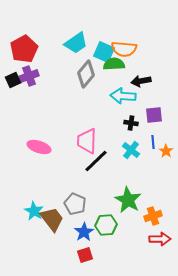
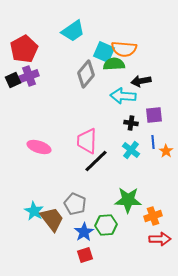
cyan trapezoid: moved 3 px left, 12 px up
green star: rotated 28 degrees counterclockwise
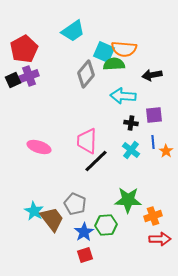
black arrow: moved 11 px right, 6 px up
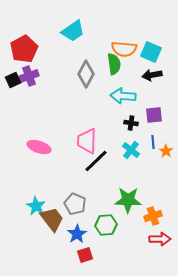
cyan square: moved 47 px right
green semicircle: rotated 85 degrees clockwise
gray diamond: rotated 12 degrees counterclockwise
cyan star: moved 2 px right, 5 px up
blue star: moved 7 px left, 2 px down
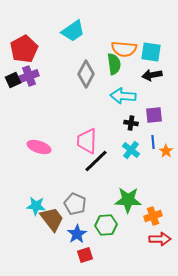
cyan square: rotated 15 degrees counterclockwise
cyan star: rotated 24 degrees counterclockwise
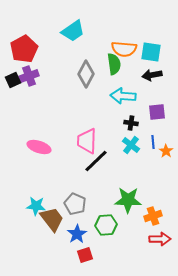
purple square: moved 3 px right, 3 px up
cyan cross: moved 5 px up
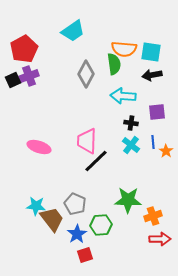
green hexagon: moved 5 px left
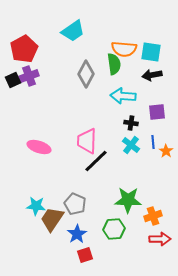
brown trapezoid: rotated 108 degrees counterclockwise
green hexagon: moved 13 px right, 4 px down
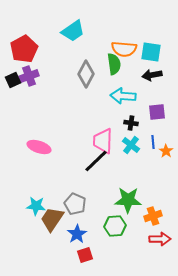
pink trapezoid: moved 16 px right
green hexagon: moved 1 px right, 3 px up
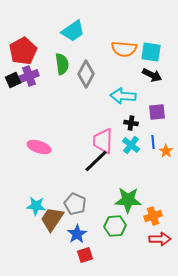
red pentagon: moved 1 px left, 2 px down
green semicircle: moved 52 px left
black arrow: rotated 144 degrees counterclockwise
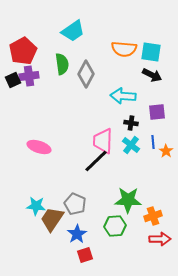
purple cross: rotated 12 degrees clockwise
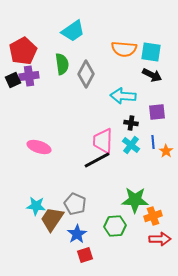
black line: moved 1 px right, 1 px up; rotated 16 degrees clockwise
green star: moved 7 px right
